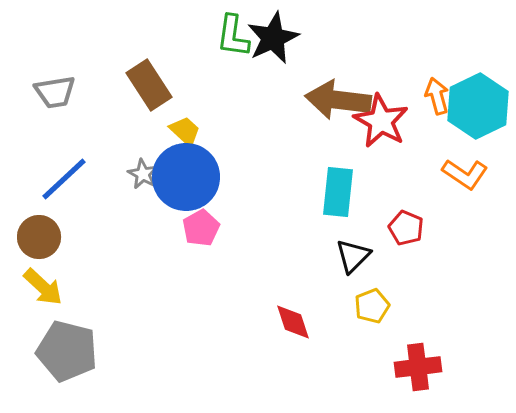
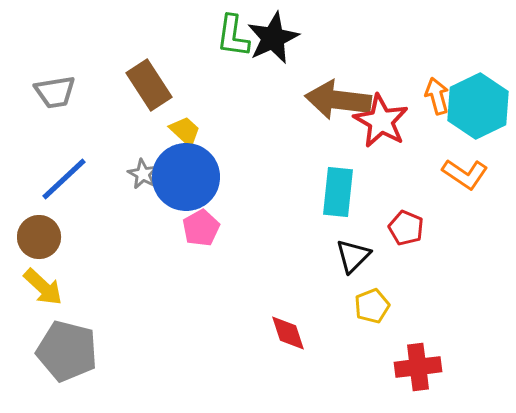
red diamond: moved 5 px left, 11 px down
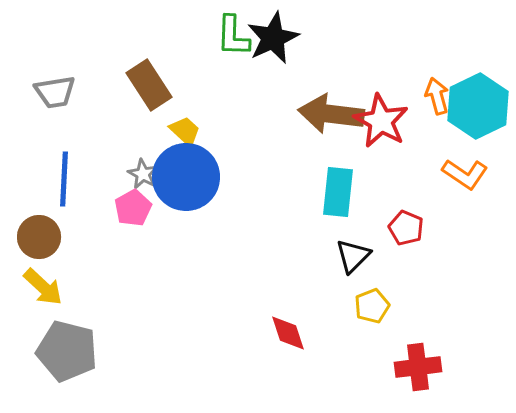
green L-shape: rotated 6 degrees counterclockwise
brown arrow: moved 7 px left, 14 px down
blue line: rotated 44 degrees counterclockwise
pink pentagon: moved 68 px left, 20 px up
